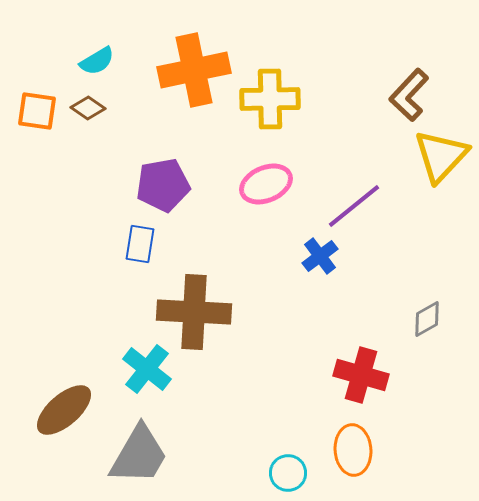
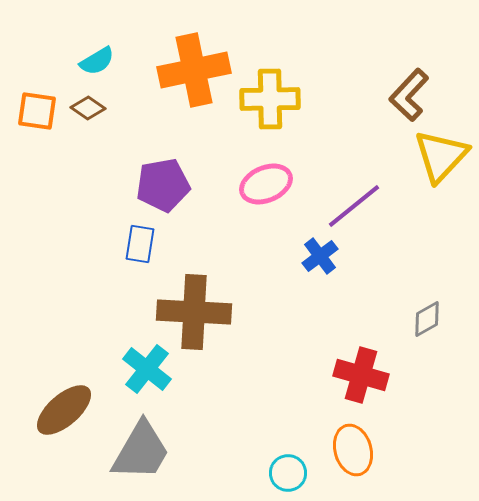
orange ellipse: rotated 12 degrees counterclockwise
gray trapezoid: moved 2 px right, 4 px up
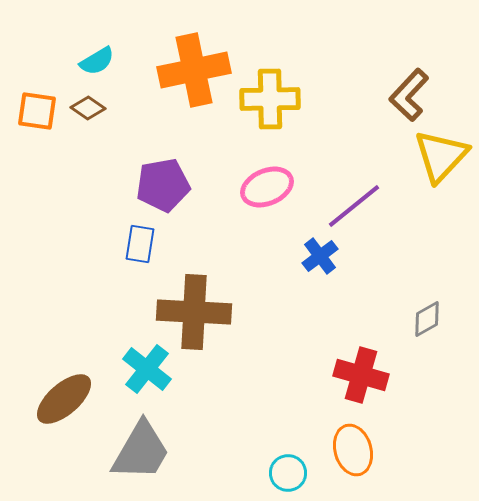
pink ellipse: moved 1 px right, 3 px down
brown ellipse: moved 11 px up
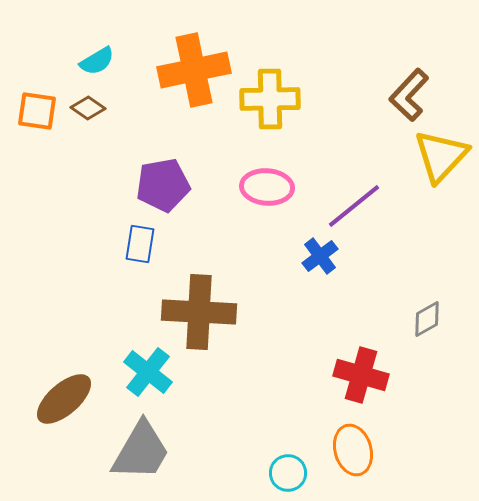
pink ellipse: rotated 27 degrees clockwise
brown cross: moved 5 px right
cyan cross: moved 1 px right, 3 px down
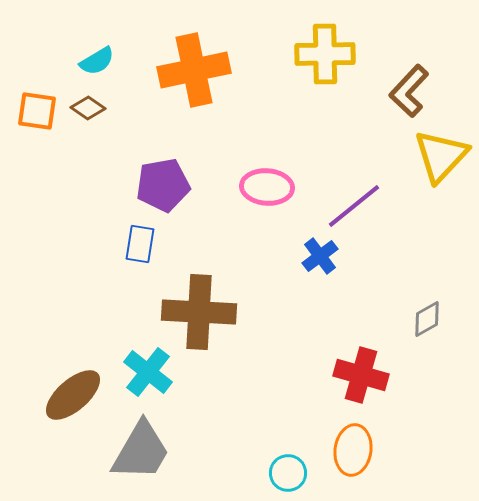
brown L-shape: moved 4 px up
yellow cross: moved 55 px right, 45 px up
brown ellipse: moved 9 px right, 4 px up
orange ellipse: rotated 24 degrees clockwise
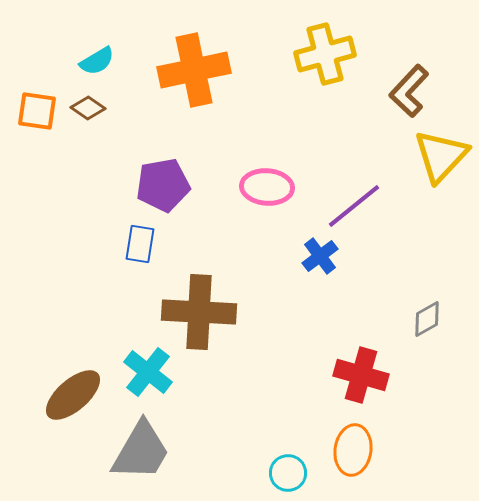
yellow cross: rotated 14 degrees counterclockwise
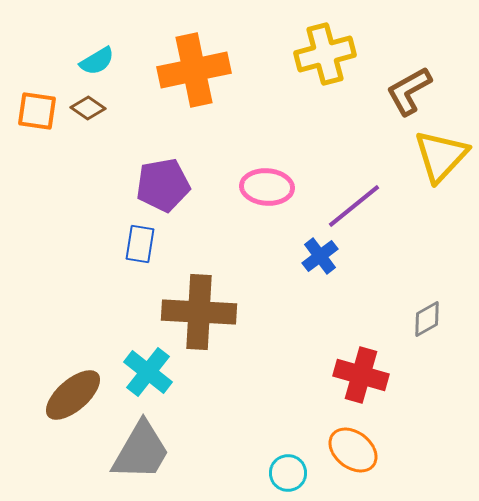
brown L-shape: rotated 18 degrees clockwise
orange ellipse: rotated 60 degrees counterclockwise
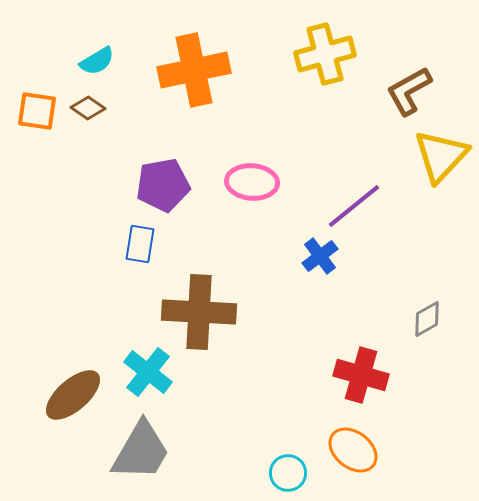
pink ellipse: moved 15 px left, 5 px up
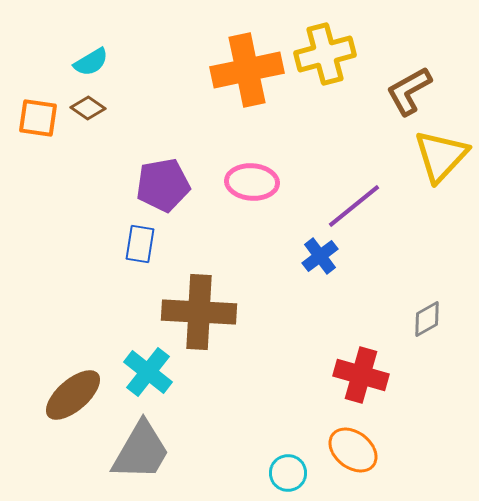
cyan semicircle: moved 6 px left, 1 px down
orange cross: moved 53 px right
orange square: moved 1 px right, 7 px down
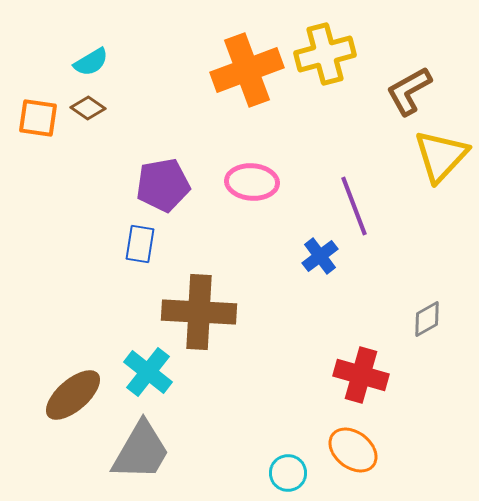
orange cross: rotated 8 degrees counterclockwise
purple line: rotated 72 degrees counterclockwise
